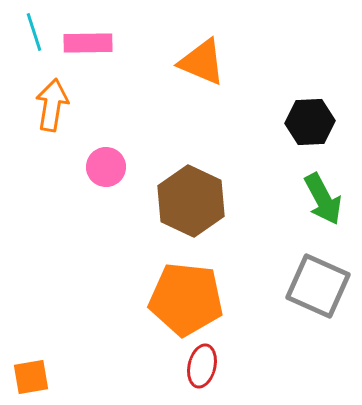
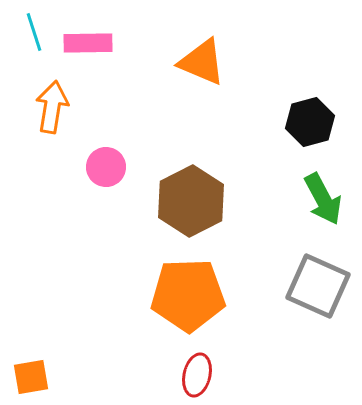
orange arrow: moved 2 px down
black hexagon: rotated 12 degrees counterclockwise
brown hexagon: rotated 8 degrees clockwise
orange pentagon: moved 2 px right, 4 px up; rotated 8 degrees counterclockwise
red ellipse: moved 5 px left, 9 px down
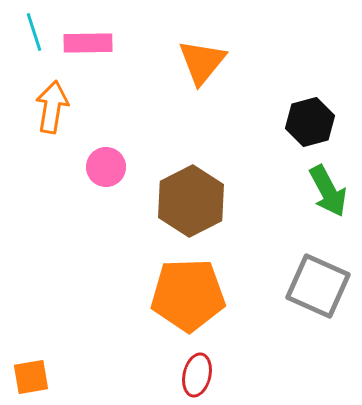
orange triangle: rotated 46 degrees clockwise
green arrow: moved 5 px right, 8 px up
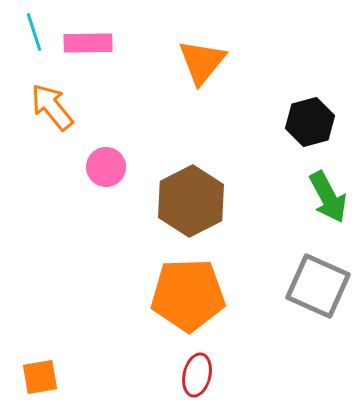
orange arrow: rotated 48 degrees counterclockwise
green arrow: moved 6 px down
orange square: moved 9 px right
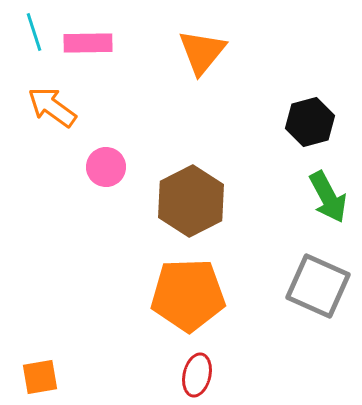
orange triangle: moved 10 px up
orange arrow: rotated 15 degrees counterclockwise
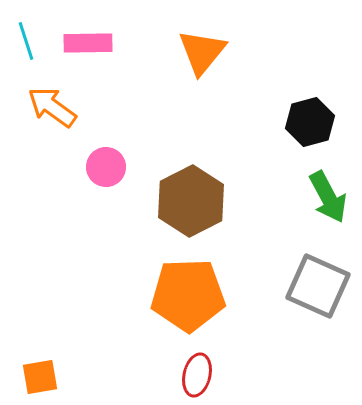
cyan line: moved 8 px left, 9 px down
